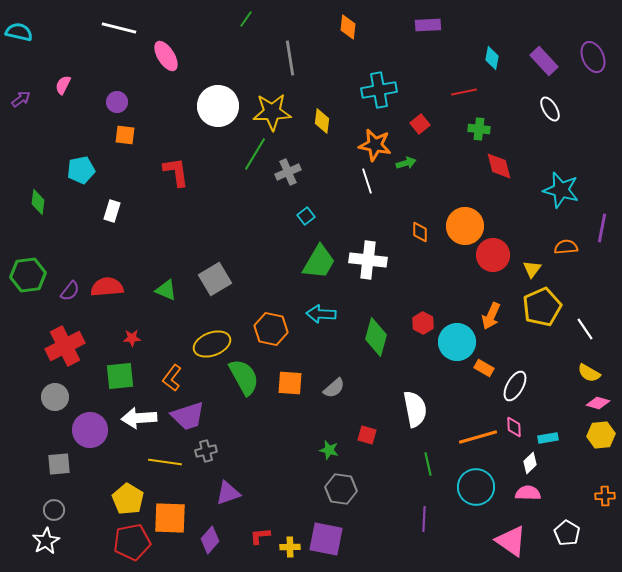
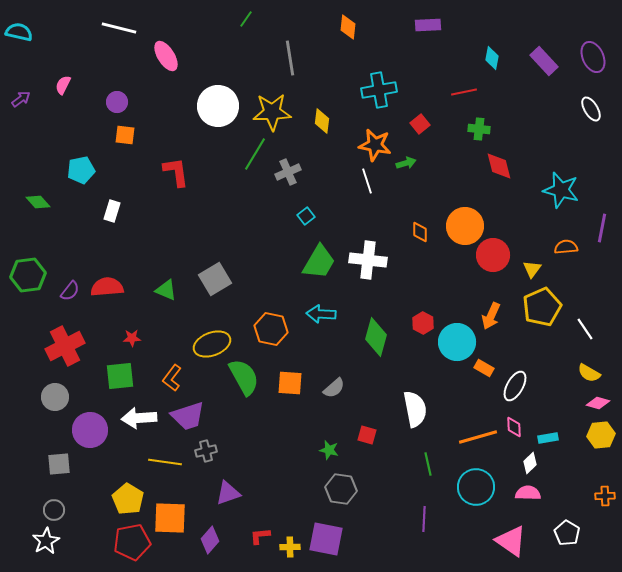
white ellipse at (550, 109): moved 41 px right
green diamond at (38, 202): rotated 50 degrees counterclockwise
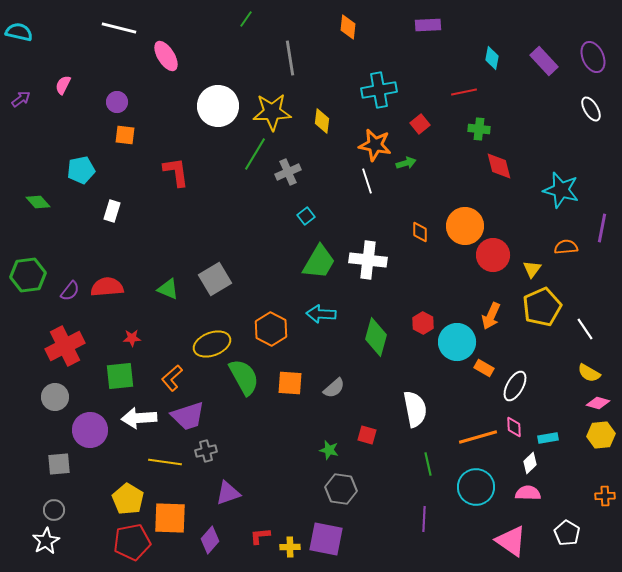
green triangle at (166, 290): moved 2 px right, 1 px up
orange hexagon at (271, 329): rotated 16 degrees clockwise
orange L-shape at (172, 378): rotated 12 degrees clockwise
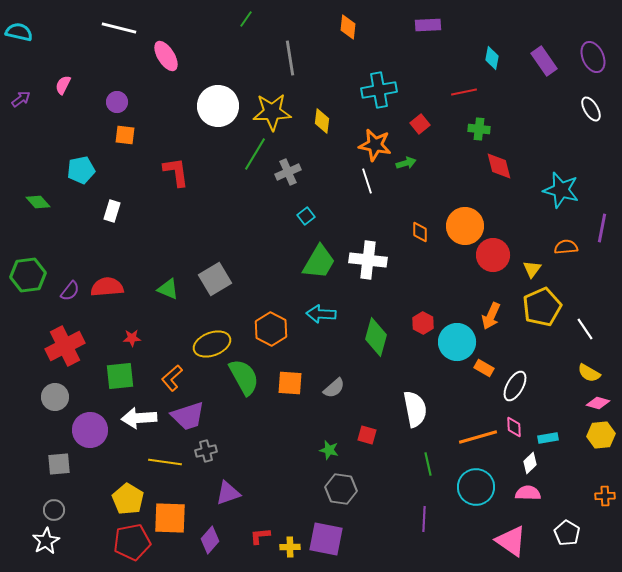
purple rectangle at (544, 61): rotated 8 degrees clockwise
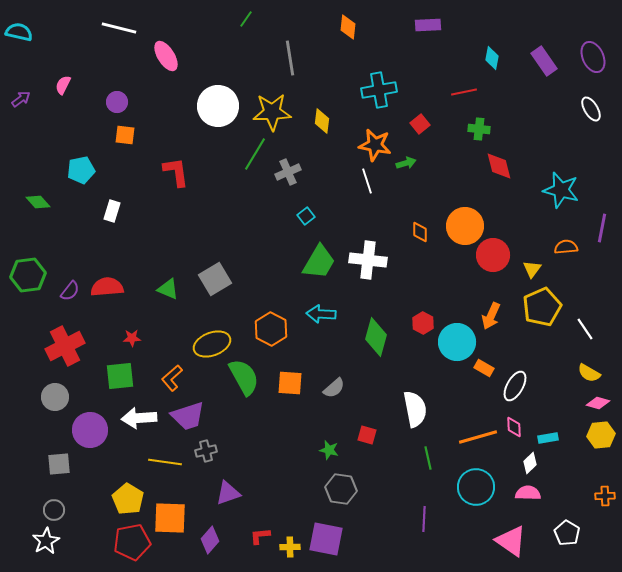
green line at (428, 464): moved 6 px up
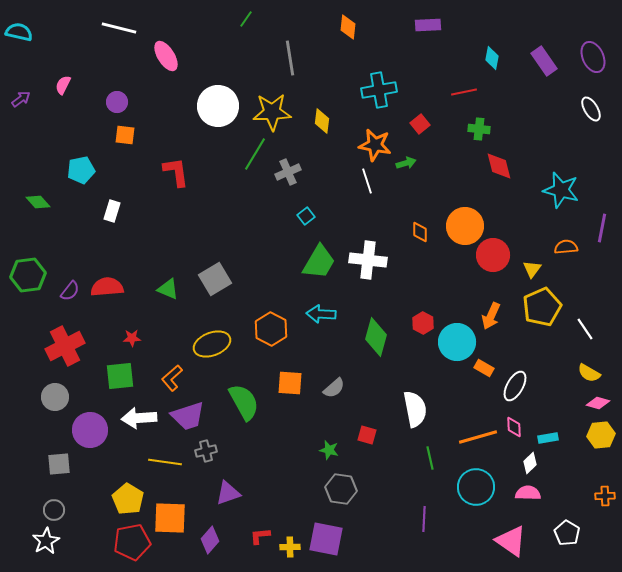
green semicircle at (244, 377): moved 25 px down
green line at (428, 458): moved 2 px right
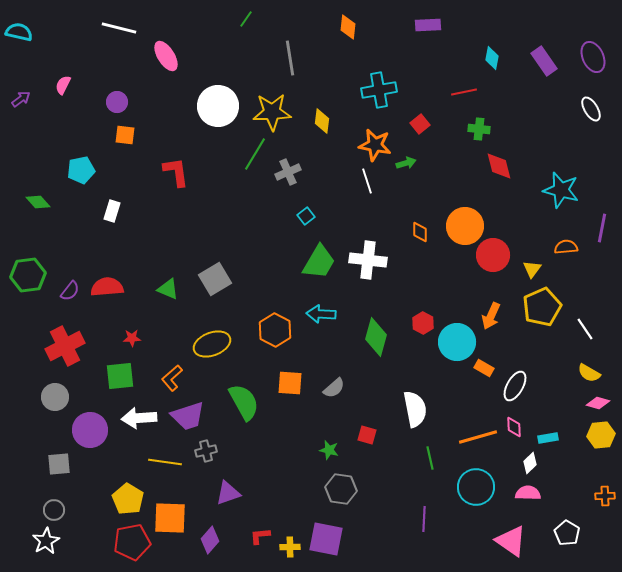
orange hexagon at (271, 329): moved 4 px right, 1 px down
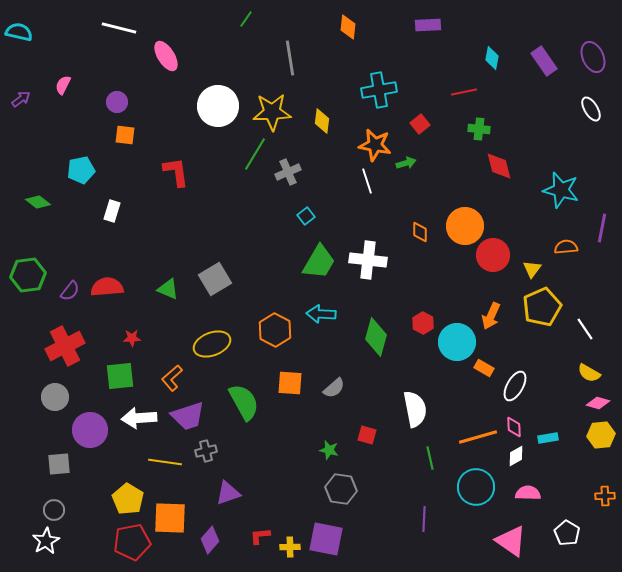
green diamond at (38, 202): rotated 10 degrees counterclockwise
white diamond at (530, 463): moved 14 px left, 7 px up; rotated 15 degrees clockwise
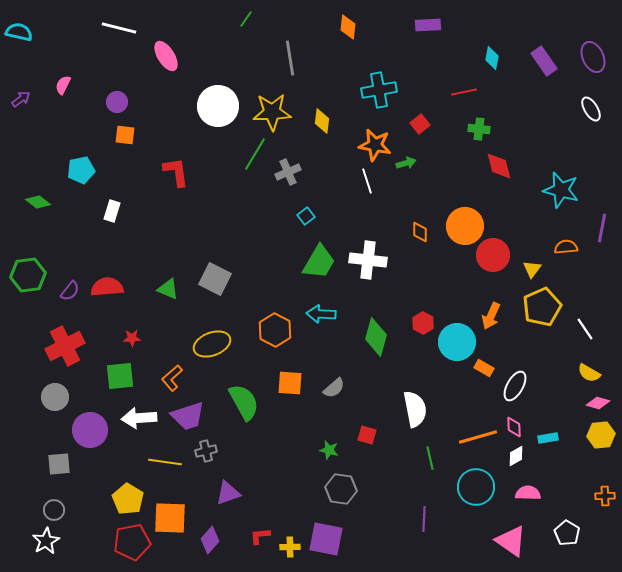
gray square at (215, 279): rotated 32 degrees counterclockwise
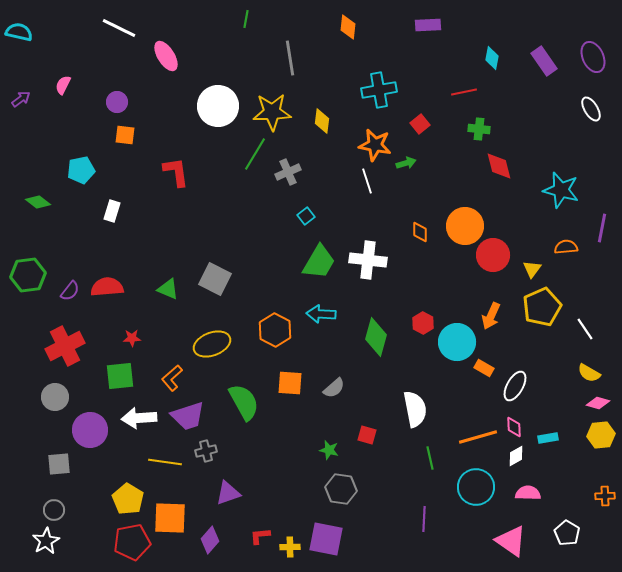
green line at (246, 19): rotated 24 degrees counterclockwise
white line at (119, 28): rotated 12 degrees clockwise
